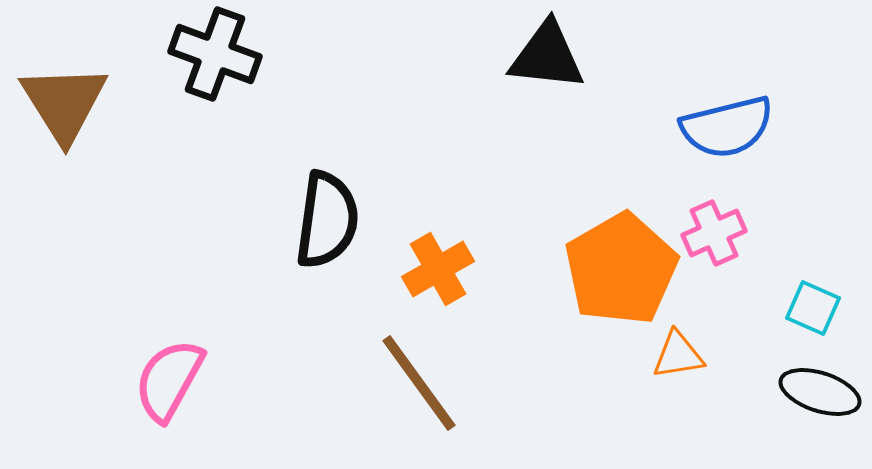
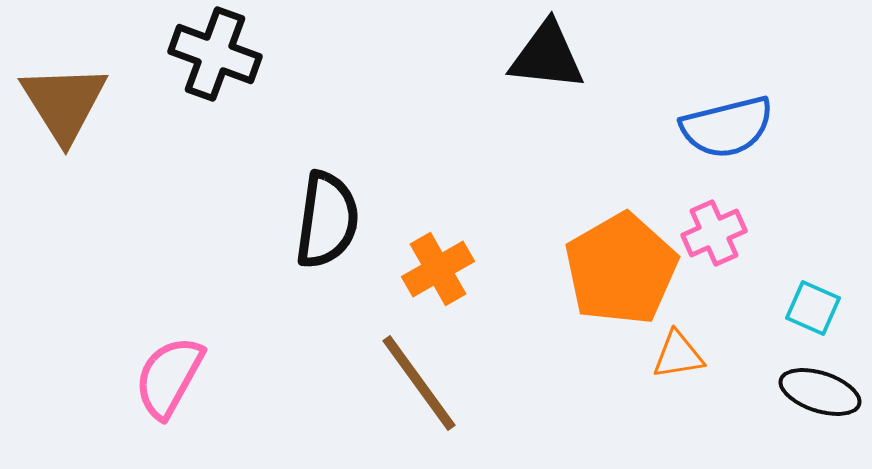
pink semicircle: moved 3 px up
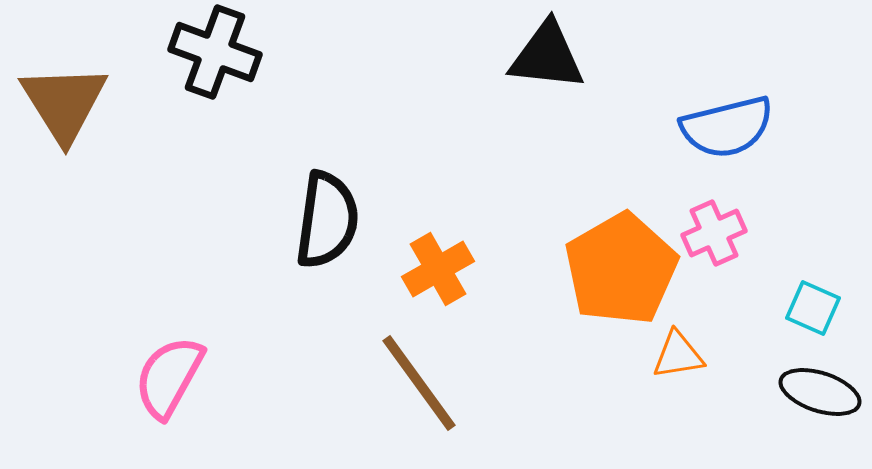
black cross: moved 2 px up
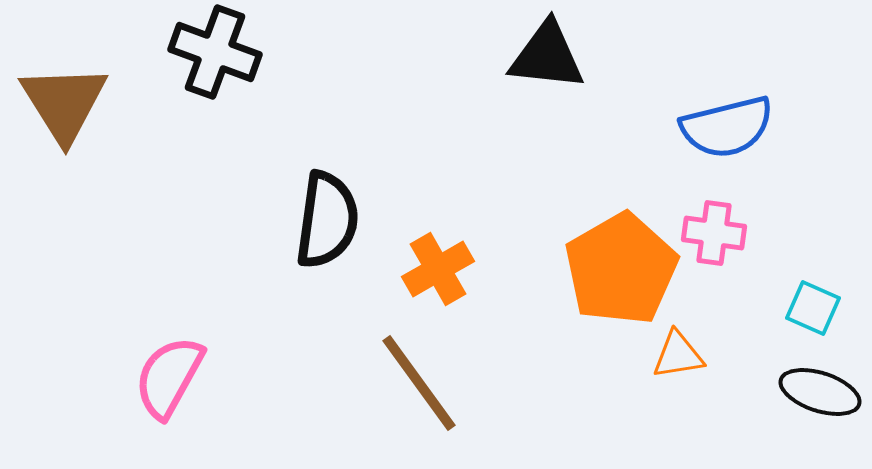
pink cross: rotated 32 degrees clockwise
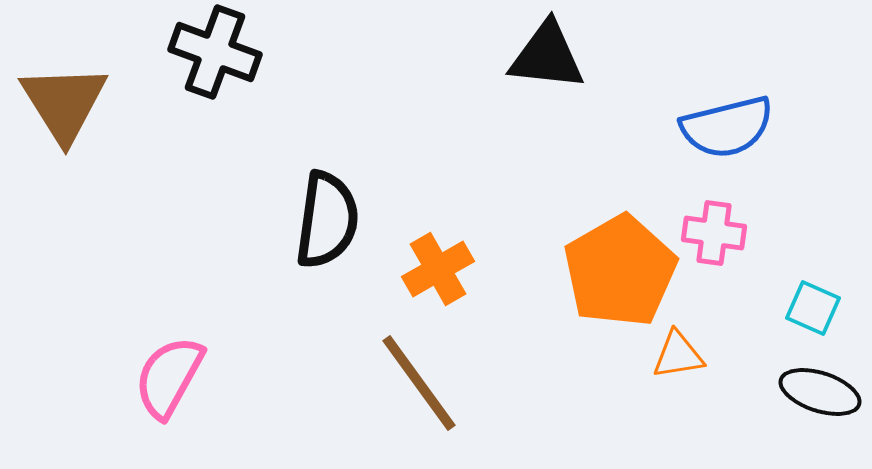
orange pentagon: moved 1 px left, 2 px down
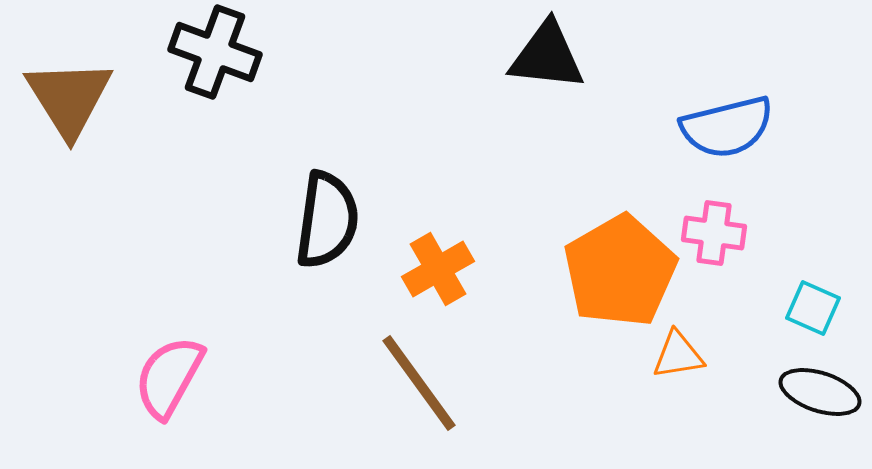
brown triangle: moved 5 px right, 5 px up
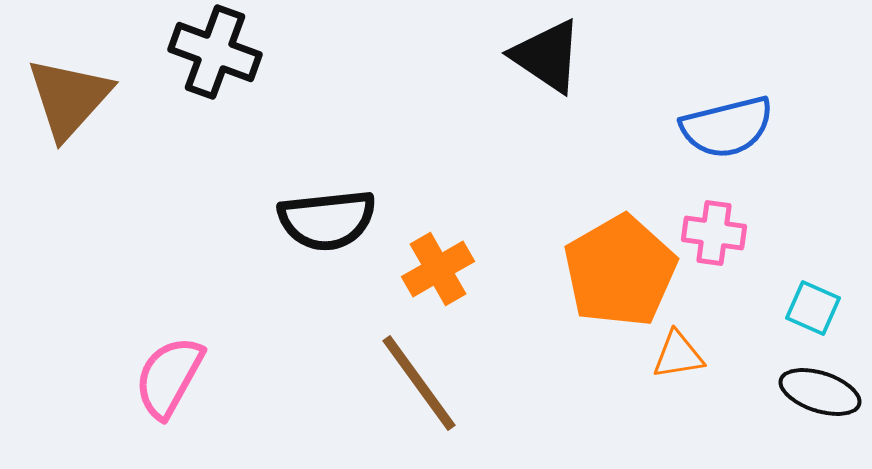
black triangle: rotated 28 degrees clockwise
brown triangle: rotated 14 degrees clockwise
black semicircle: rotated 76 degrees clockwise
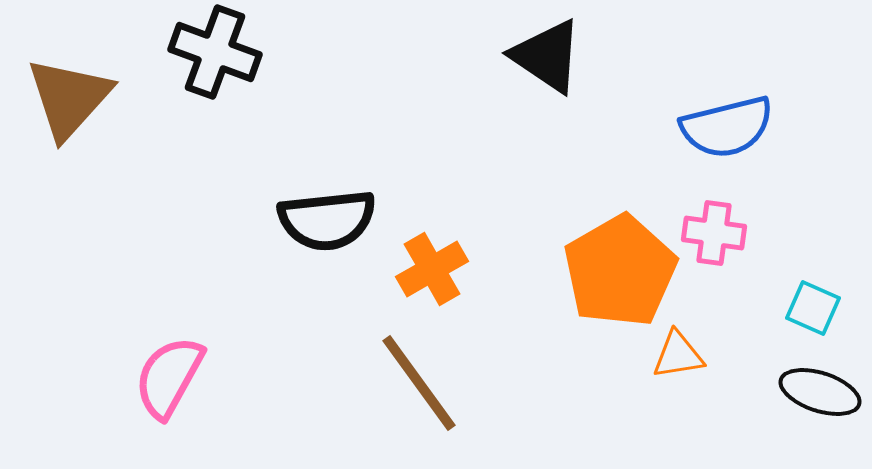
orange cross: moved 6 px left
